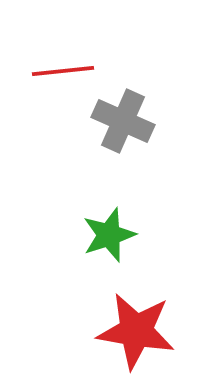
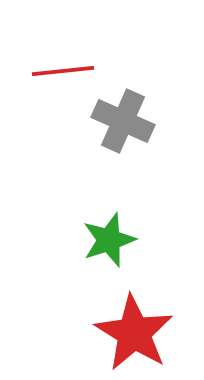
green star: moved 5 px down
red star: moved 2 px left, 2 px down; rotated 22 degrees clockwise
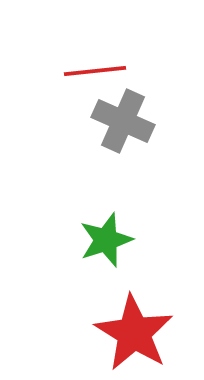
red line: moved 32 px right
green star: moved 3 px left
